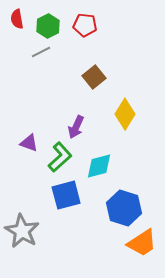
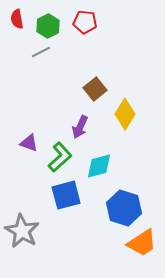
red pentagon: moved 3 px up
brown square: moved 1 px right, 12 px down
purple arrow: moved 4 px right
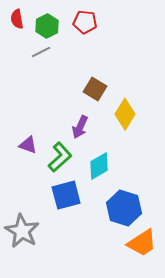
green hexagon: moved 1 px left
brown square: rotated 20 degrees counterclockwise
purple triangle: moved 1 px left, 2 px down
cyan diamond: rotated 16 degrees counterclockwise
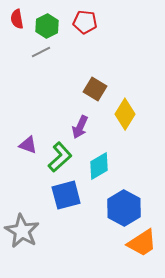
blue hexagon: rotated 12 degrees clockwise
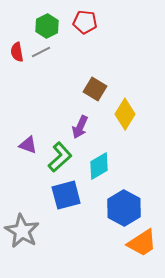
red semicircle: moved 33 px down
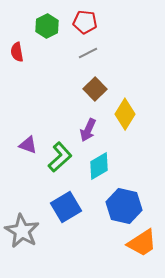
gray line: moved 47 px right, 1 px down
brown square: rotated 15 degrees clockwise
purple arrow: moved 8 px right, 3 px down
blue square: moved 12 px down; rotated 16 degrees counterclockwise
blue hexagon: moved 2 px up; rotated 16 degrees counterclockwise
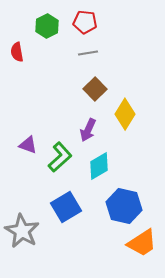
gray line: rotated 18 degrees clockwise
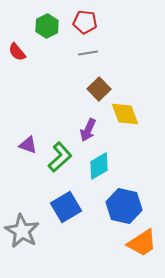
red semicircle: rotated 30 degrees counterclockwise
brown square: moved 4 px right
yellow diamond: rotated 52 degrees counterclockwise
